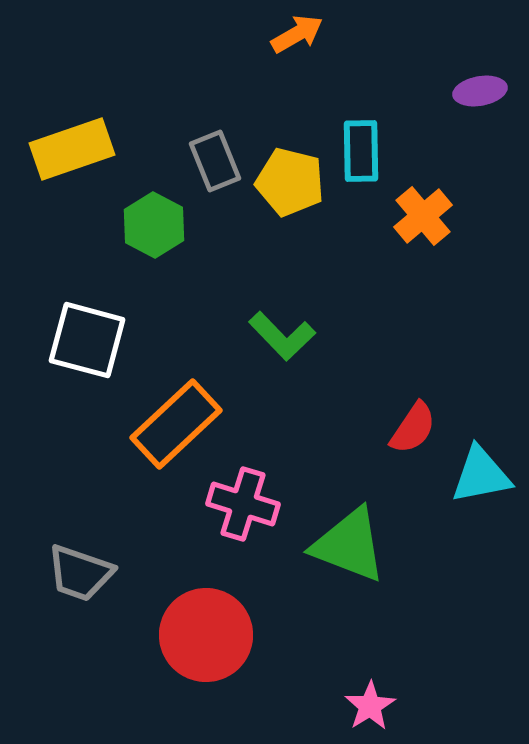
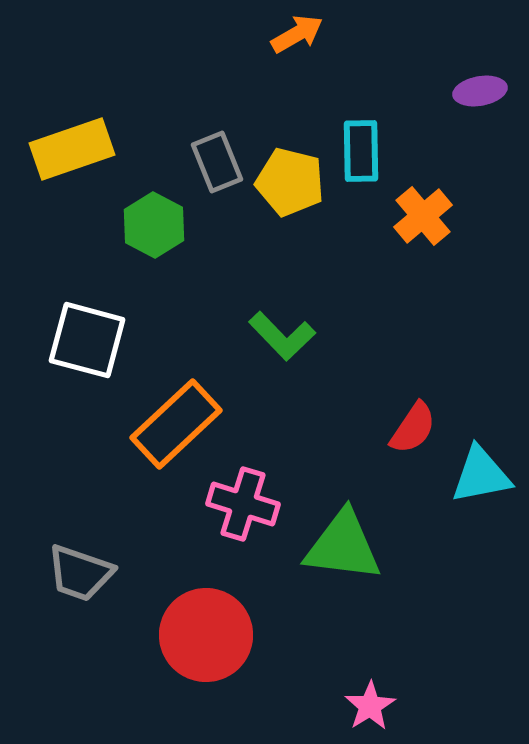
gray rectangle: moved 2 px right, 1 px down
green triangle: moved 6 px left, 1 px down; rotated 14 degrees counterclockwise
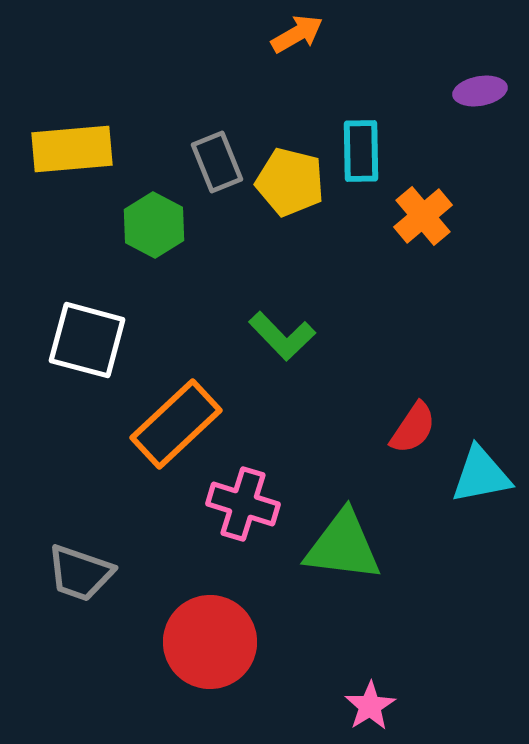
yellow rectangle: rotated 14 degrees clockwise
red circle: moved 4 px right, 7 px down
